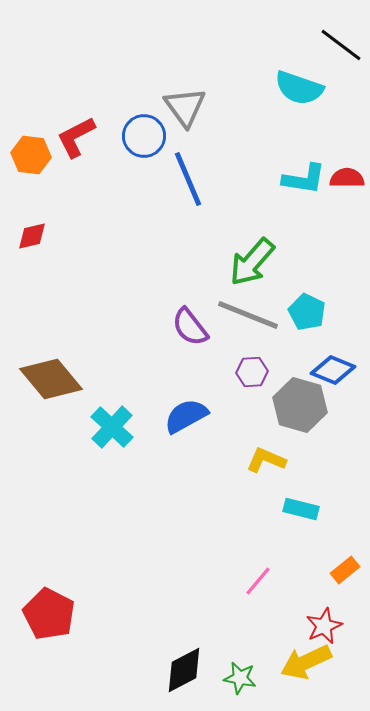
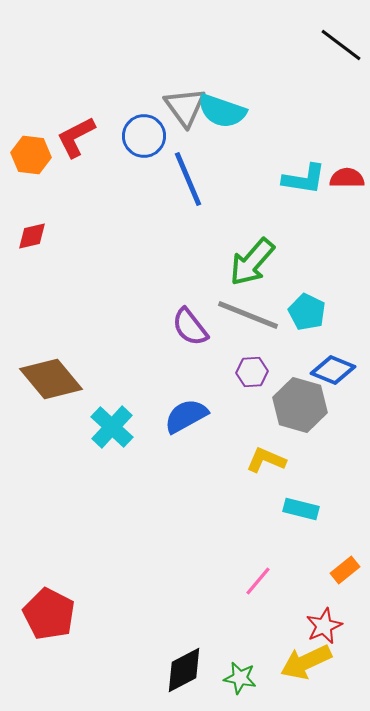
cyan semicircle: moved 77 px left, 23 px down
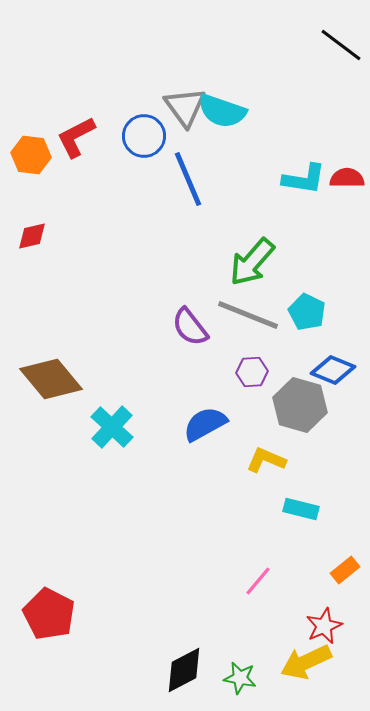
blue semicircle: moved 19 px right, 8 px down
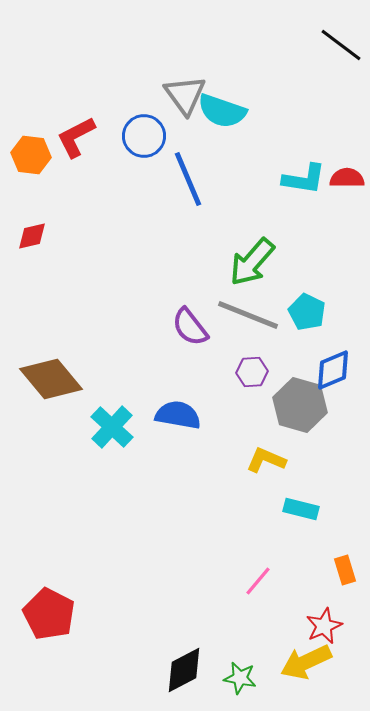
gray triangle: moved 12 px up
blue diamond: rotated 45 degrees counterclockwise
blue semicircle: moved 27 px left, 9 px up; rotated 39 degrees clockwise
orange rectangle: rotated 68 degrees counterclockwise
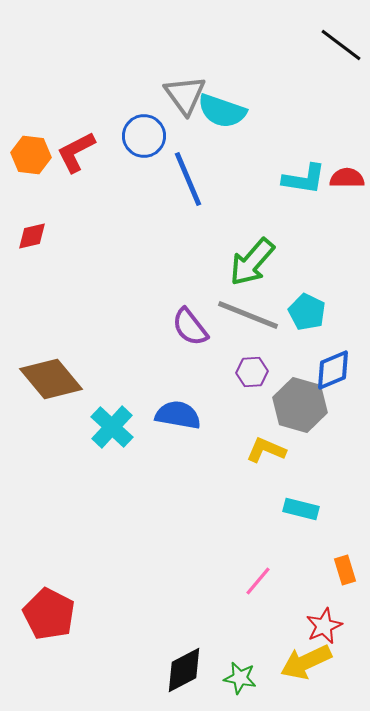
red L-shape: moved 15 px down
yellow L-shape: moved 10 px up
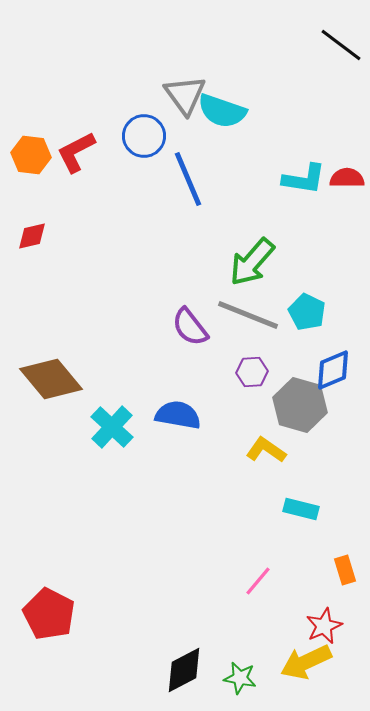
yellow L-shape: rotated 12 degrees clockwise
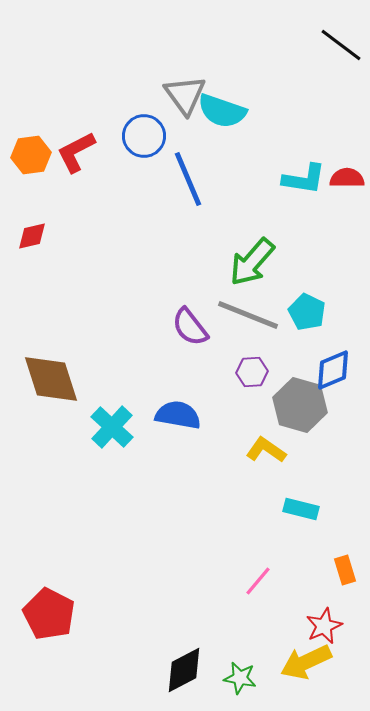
orange hexagon: rotated 15 degrees counterclockwise
brown diamond: rotated 22 degrees clockwise
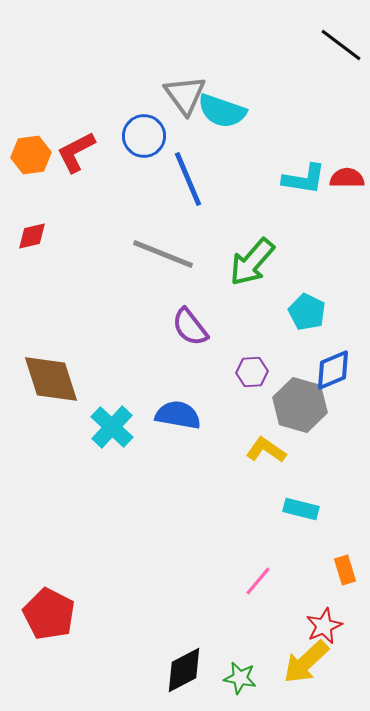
gray line: moved 85 px left, 61 px up
yellow arrow: rotated 18 degrees counterclockwise
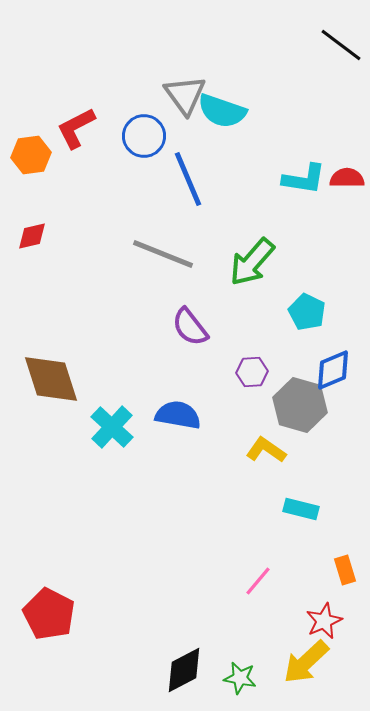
red L-shape: moved 24 px up
red star: moved 5 px up
